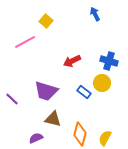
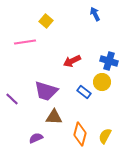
pink line: rotated 20 degrees clockwise
yellow circle: moved 1 px up
brown triangle: moved 1 px right, 2 px up; rotated 12 degrees counterclockwise
yellow semicircle: moved 2 px up
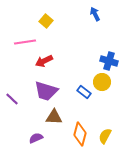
red arrow: moved 28 px left
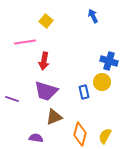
blue arrow: moved 2 px left, 2 px down
red arrow: rotated 54 degrees counterclockwise
blue rectangle: rotated 40 degrees clockwise
purple line: rotated 24 degrees counterclockwise
brown triangle: rotated 24 degrees counterclockwise
purple semicircle: rotated 32 degrees clockwise
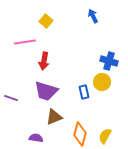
purple line: moved 1 px left, 1 px up
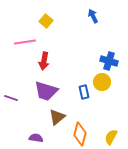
brown triangle: moved 3 px right; rotated 18 degrees counterclockwise
yellow semicircle: moved 6 px right, 1 px down
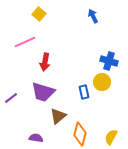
yellow square: moved 7 px left, 7 px up
pink line: rotated 15 degrees counterclockwise
red arrow: moved 1 px right, 1 px down
purple trapezoid: moved 3 px left, 1 px down
purple line: rotated 56 degrees counterclockwise
brown triangle: moved 1 px right, 1 px up
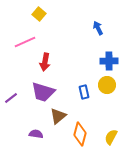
blue arrow: moved 5 px right, 12 px down
blue cross: rotated 18 degrees counterclockwise
yellow circle: moved 5 px right, 3 px down
purple semicircle: moved 4 px up
